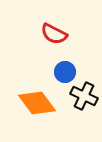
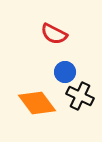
black cross: moved 4 px left
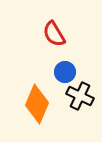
red semicircle: rotated 32 degrees clockwise
orange diamond: moved 1 px down; rotated 60 degrees clockwise
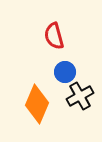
red semicircle: moved 2 px down; rotated 16 degrees clockwise
black cross: rotated 36 degrees clockwise
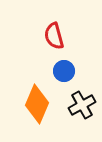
blue circle: moved 1 px left, 1 px up
black cross: moved 2 px right, 9 px down
